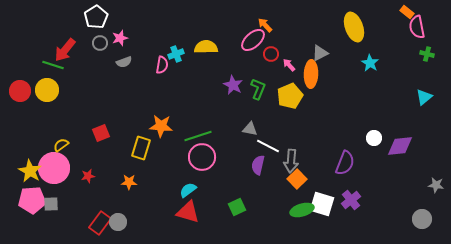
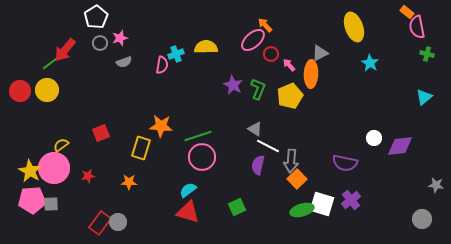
green line at (53, 65): moved 1 px left, 3 px up; rotated 55 degrees counterclockwise
gray triangle at (250, 129): moved 5 px right; rotated 21 degrees clockwise
purple semicircle at (345, 163): rotated 80 degrees clockwise
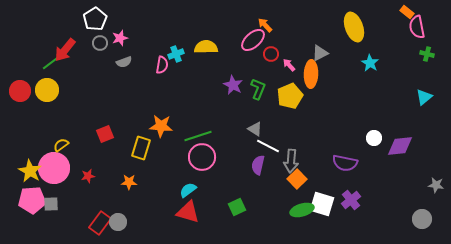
white pentagon at (96, 17): moved 1 px left, 2 px down
red square at (101, 133): moved 4 px right, 1 px down
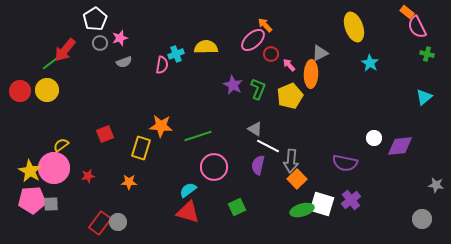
pink semicircle at (417, 27): rotated 15 degrees counterclockwise
pink circle at (202, 157): moved 12 px right, 10 px down
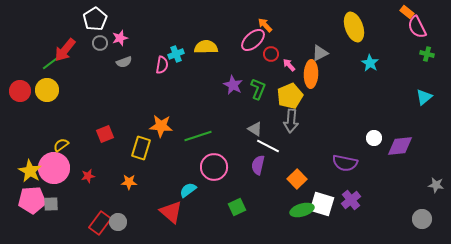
gray arrow at (291, 161): moved 40 px up
red triangle at (188, 212): moved 17 px left; rotated 25 degrees clockwise
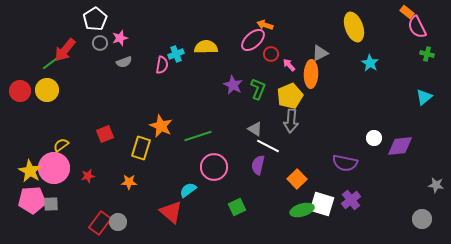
orange arrow at (265, 25): rotated 28 degrees counterclockwise
orange star at (161, 126): rotated 20 degrees clockwise
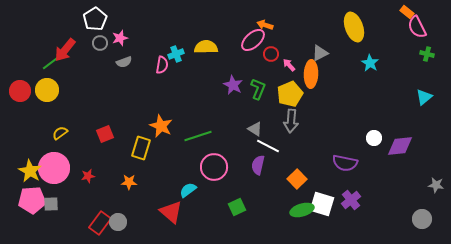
yellow pentagon at (290, 96): moved 2 px up
yellow semicircle at (61, 145): moved 1 px left, 12 px up
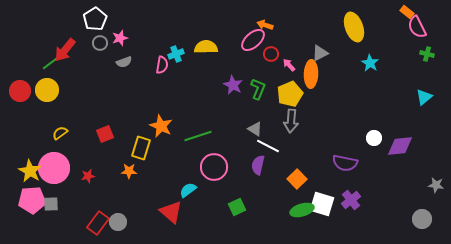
orange star at (129, 182): moved 11 px up
red rectangle at (100, 223): moved 2 px left
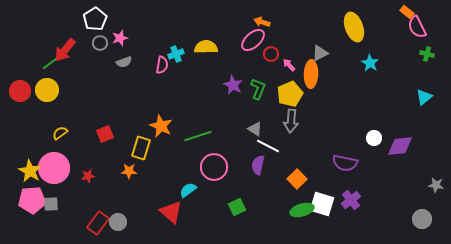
orange arrow at (265, 25): moved 3 px left, 3 px up
